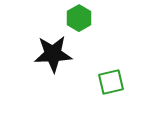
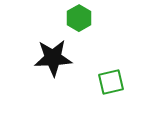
black star: moved 4 px down
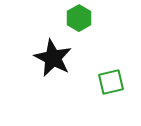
black star: rotated 30 degrees clockwise
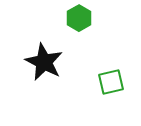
black star: moved 9 px left, 4 px down
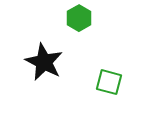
green square: moved 2 px left; rotated 28 degrees clockwise
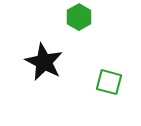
green hexagon: moved 1 px up
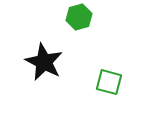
green hexagon: rotated 15 degrees clockwise
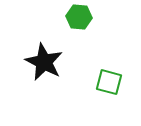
green hexagon: rotated 20 degrees clockwise
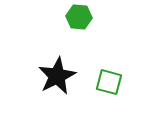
black star: moved 13 px right, 14 px down; rotated 18 degrees clockwise
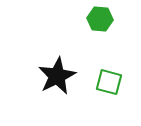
green hexagon: moved 21 px right, 2 px down
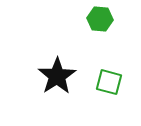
black star: rotated 6 degrees counterclockwise
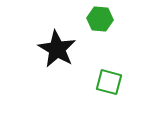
black star: moved 27 px up; rotated 9 degrees counterclockwise
